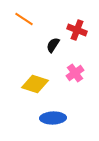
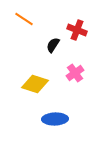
blue ellipse: moved 2 px right, 1 px down
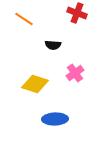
red cross: moved 17 px up
black semicircle: rotated 119 degrees counterclockwise
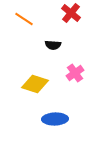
red cross: moved 6 px left; rotated 18 degrees clockwise
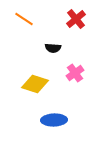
red cross: moved 5 px right, 6 px down; rotated 12 degrees clockwise
black semicircle: moved 3 px down
blue ellipse: moved 1 px left, 1 px down
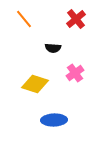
orange line: rotated 18 degrees clockwise
